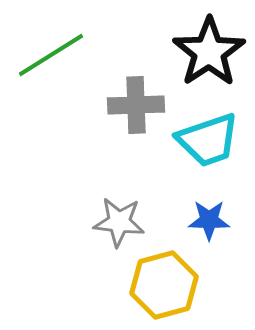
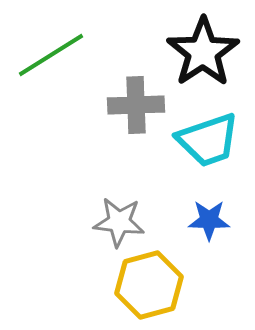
black star: moved 6 px left
yellow hexagon: moved 15 px left
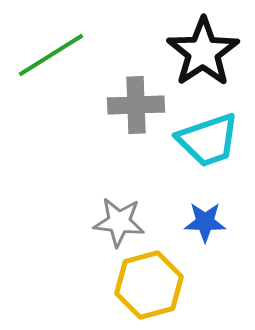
blue star: moved 4 px left, 2 px down
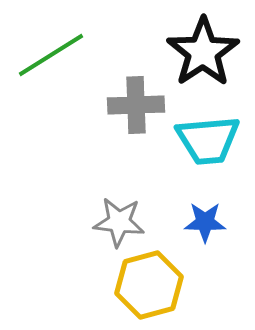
cyan trapezoid: rotated 14 degrees clockwise
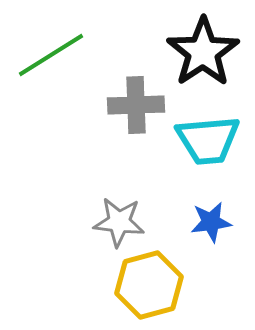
blue star: moved 6 px right; rotated 9 degrees counterclockwise
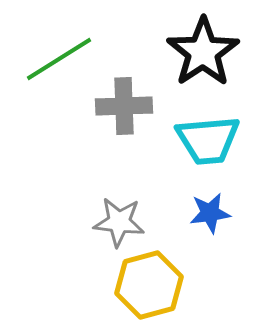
green line: moved 8 px right, 4 px down
gray cross: moved 12 px left, 1 px down
blue star: moved 1 px left, 9 px up
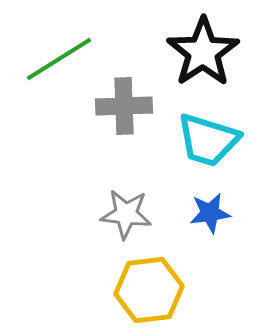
cyan trapezoid: rotated 22 degrees clockwise
gray star: moved 7 px right, 8 px up
yellow hexagon: moved 5 px down; rotated 8 degrees clockwise
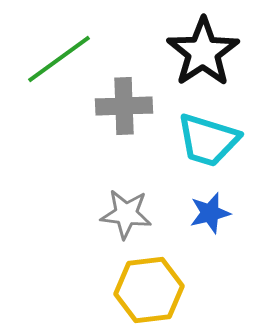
green line: rotated 4 degrees counterclockwise
blue star: rotated 6 degrees counterclockwise
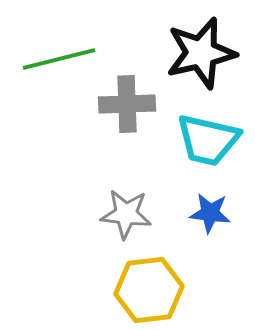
black star: moved 2 px left, 1 px down; rotated 20 degrees clockwise
green line: rotated 22 degrees clockwise
gray cross: moved 3 px right, 2 px up
cyan trapezoid: rotated 4 degrees counterclockwise
blue star: rotated 21 degrees clockwise
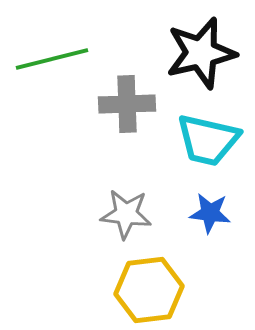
green line: moved 7 px left
